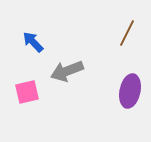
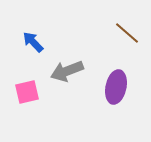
brown line: rotated 76 degrees counterclockwise
purple ellipse: moved 14 px left, 4 px up
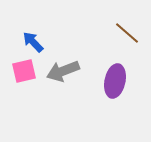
gray arrow: moved 4 px left
purple ellipse: moved 1 px left, 6 px up
pink square: moved 3 px left, 21 px up
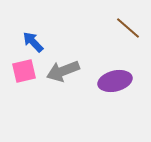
brown line: moved 1 px right, 5 px up
purple ellipse: rotated 64 degrees clockwise
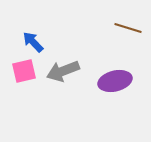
brown line: rotated 24 degrees counterclockwise
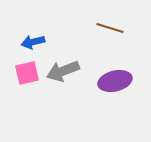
brown line: moved 18 px left
blue arrow: rotated 60 degrees counterclockwise
pink square: moved 3 px right, 2 px down
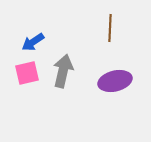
brown line: rotated 76 degrees clockwise
blue arrow: rotated 20 degrees counterclockwise
gray arrow: rotated 124 degrees clockwise
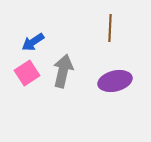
pink square: rotated 20 degrees counterclockwise
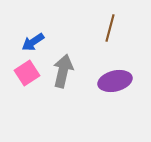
brown line: rotated 12 degrees clockwise
